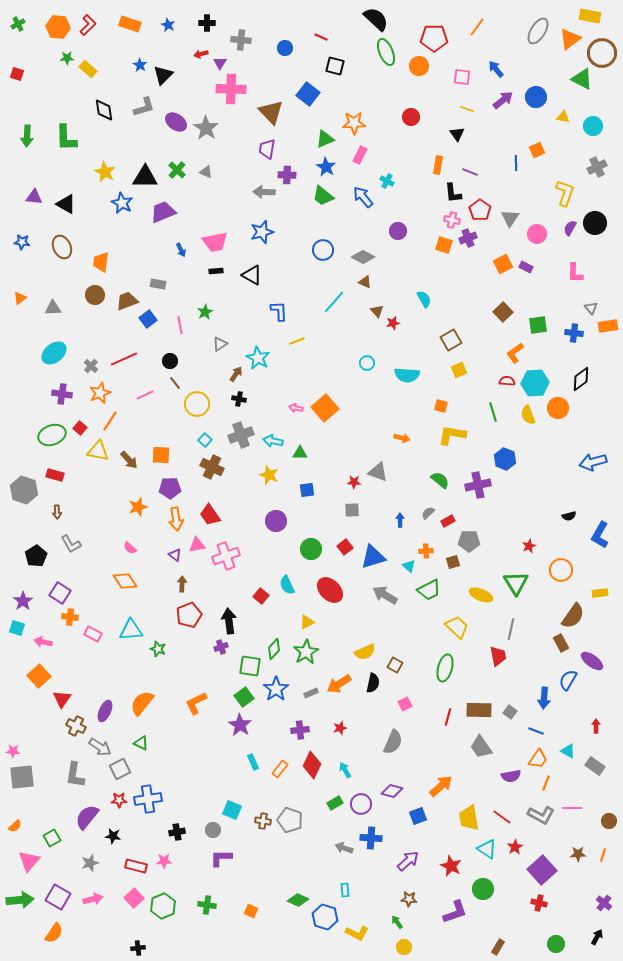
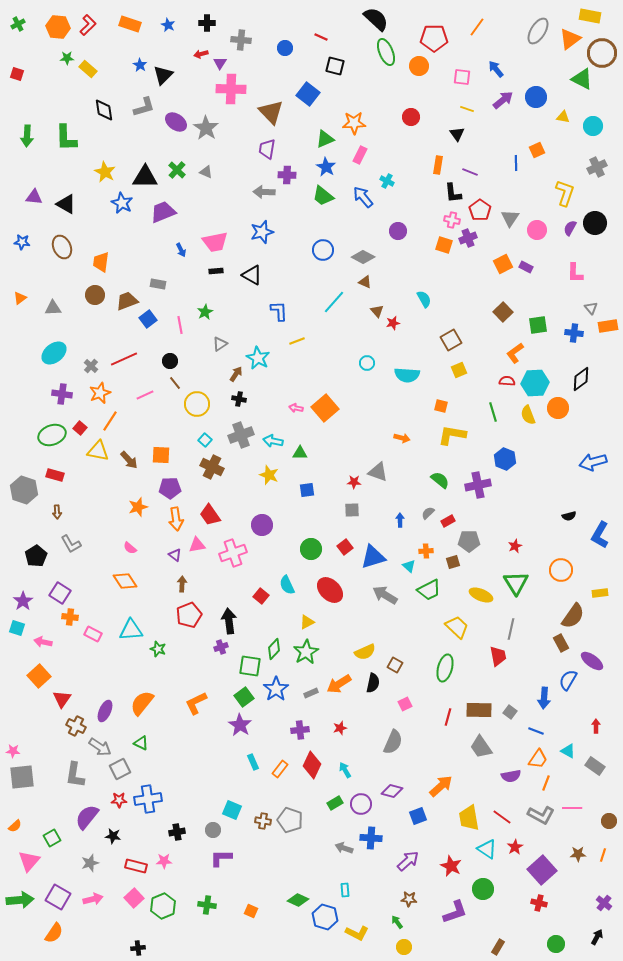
pink circle at (537, 234): moved 4 px up
purple circle at (276, 521): moved 14 px left, 4 px down
red star at (529, 546): moved 14 px left
pink cross at (226, 556): moved 7 px right, 3 px up
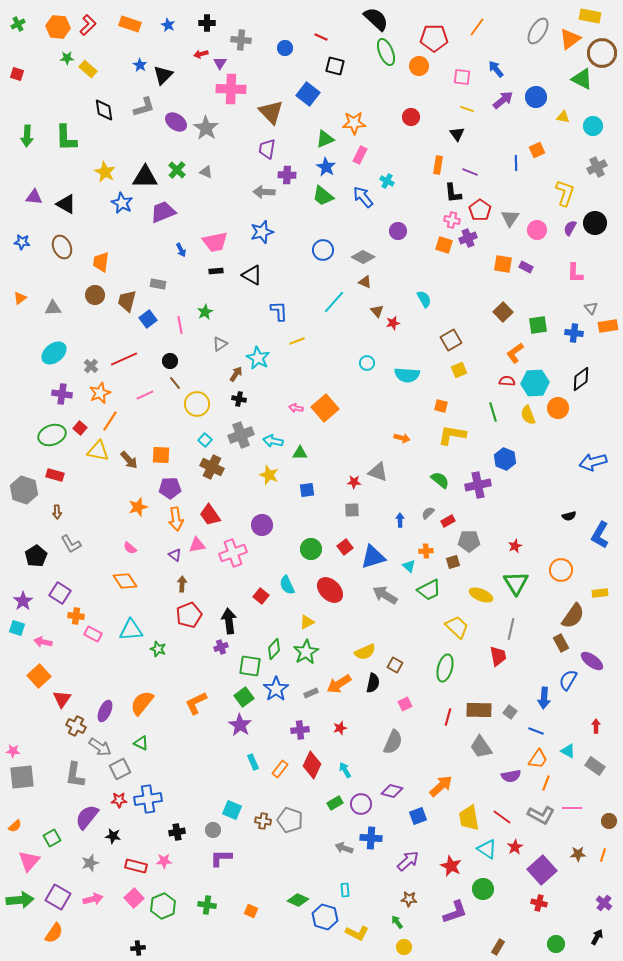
orange square at (503, 264): rotated 36 degrees clockwise
brown trapezoid at (127, 301): rotated 55 degrees counterclockwise
orange cross at (70, 617): moved 6 px right, 1 px up
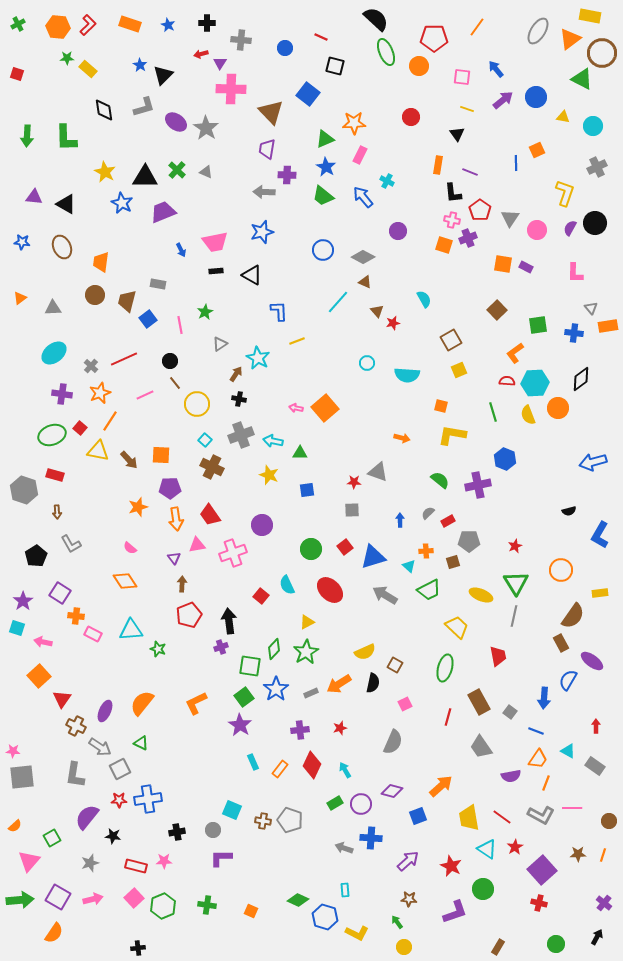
cyan line at (334, 302): moved 4 px right
brown square at (503, 312): moved 6 px left, 2 px up
black semicircle at (569, 516): moved 5 px up
purple triangle at (175, 555): moved 1 px left, 3 px down; rotated 16 degrees clockwise
gray line at (511, 629): moved 3 px right, 13 px up
brown rectangle at (479, 710): moved 8 px up; rotated 60 degrees clockwise
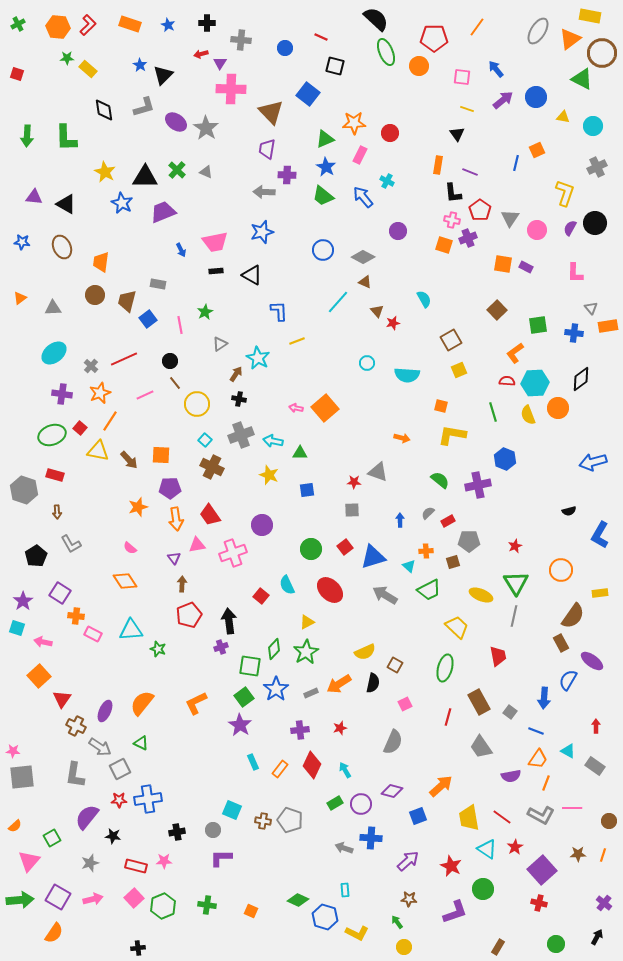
red circle at (411, 117): moved 21 px left, 16 px down
blue line at (516, 163): rotated 14 degrees clockwise
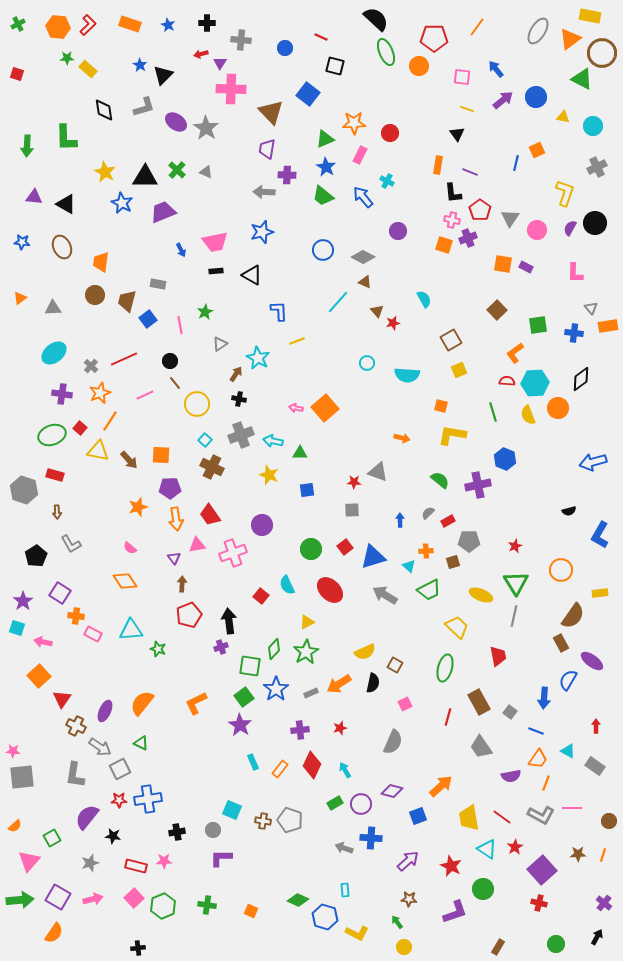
green arrow at (27, 136): moved 10 px down
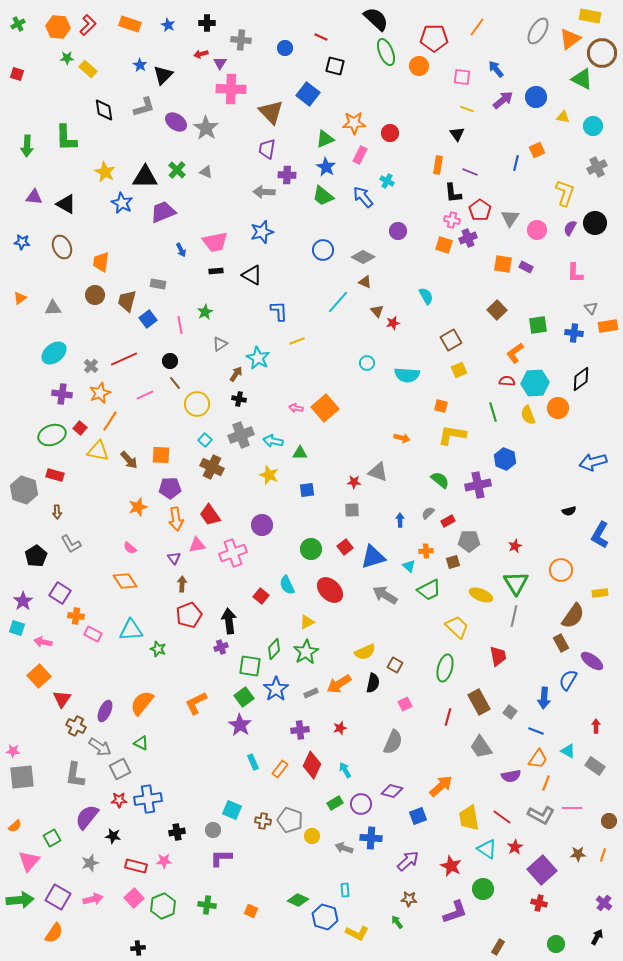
cyan semicircle at (424, 299): moved 2 px right, 3 px up
yellow circle at (404, 947): moved 92 px left, 111 px up
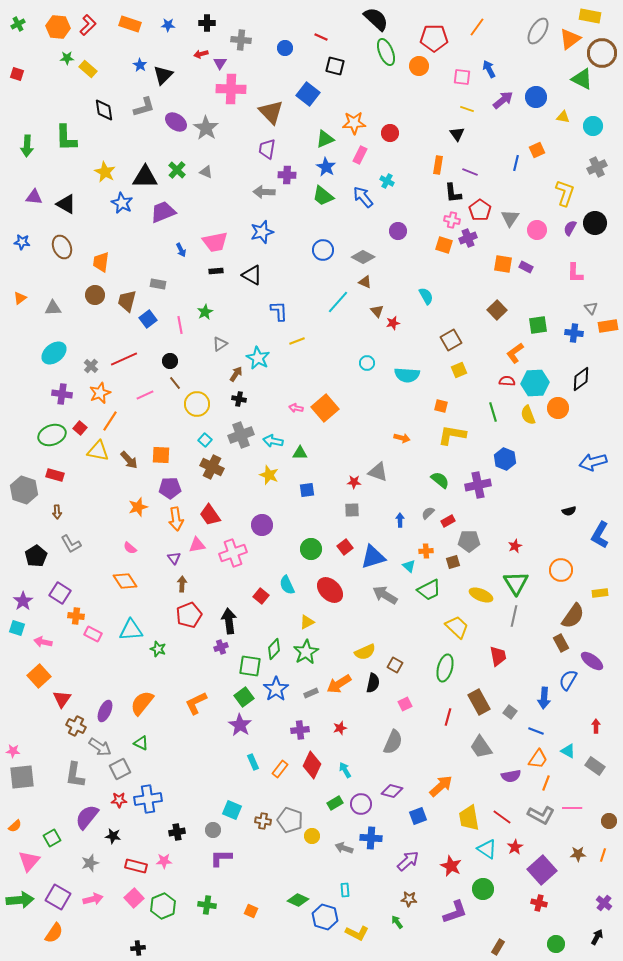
blue star at (168, 25): rotated 24 degrees counterclockwise
blue arrow at (496, 69): moved 7 px left; rotated 12 degrees clockwise
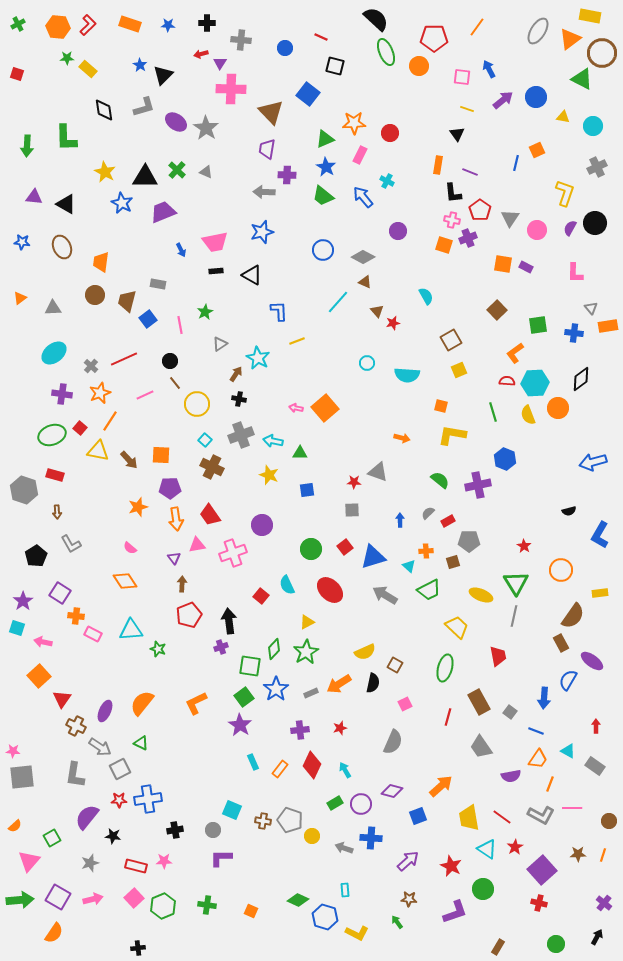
red star at (515, 546): moved 9 px right; rotated 16 degrees counterclockwise
orange line at (546, 783): moved 4 px right, 1 px down
black cross at (177, 832): moved 2 px left, 2 px up
